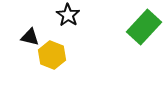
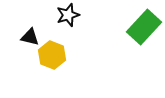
black star: rotated 20 degrees clockwise
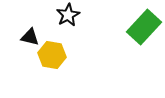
black star: rotated 10 degrees counterclockwise
yellow hexagon: rotated 12 degrees counterclockwise
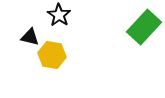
black star: moved 9 px left; rotated 10 degrees counterclockwise
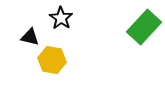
black star: moved 2 px right, 3 px down
yellow hexagon: moved 5 px down
